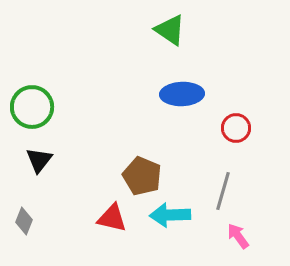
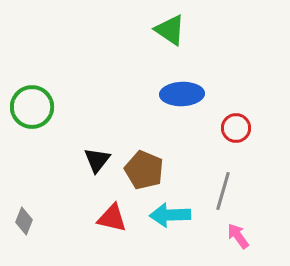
black triangle: moved 58 px right
brown pentagon: moved 2 px right, 6 px up
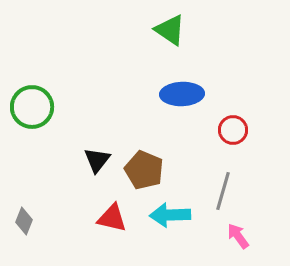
red circle: moved 3 px left, 2 px down
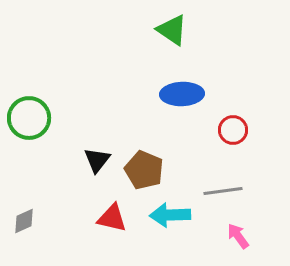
green triangle: moved 2 px right
green circle: moved 3 px left, 11 px down
gray line: rotated 66 degrees clockwise
gray diamond: rotated 44 degrees clockwise
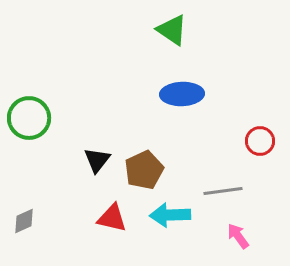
red circle: moved 27 px right, 11 px down
brown pentagon: rotated 24 degrees clockwise
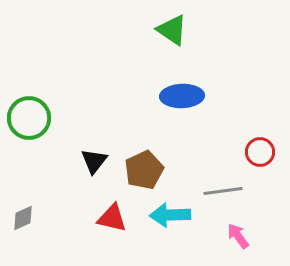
blue ellipse: moved 2 px down
red circle: moved 11 px down
black triangle: moved 3 px left, 1 px down
gray diamond: moved 1 px left, 3 px up
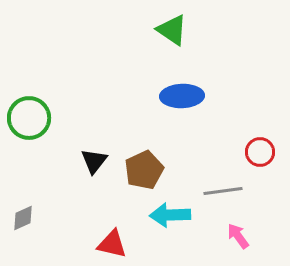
red triangle: moved 26 px down
